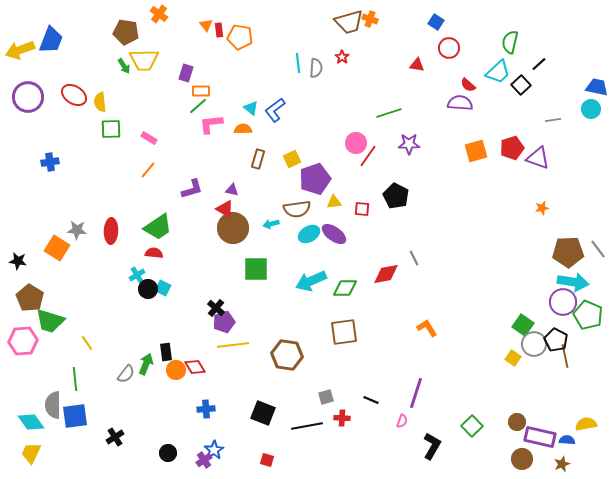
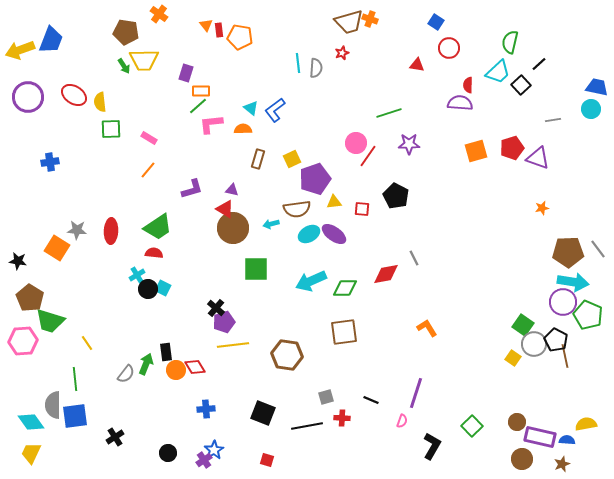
red star at (342, 57): moved 4 px up; rotated 16 degrees clockwise
red semicircle at (468, 85): rotated 49 degrees clockwise
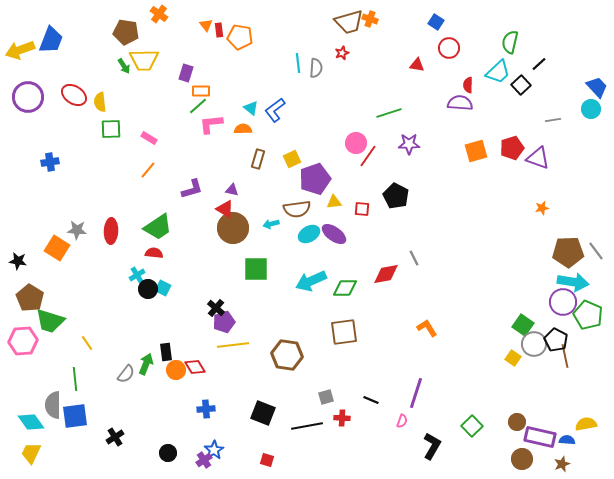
blue trapezoid at (597, 87): rotated 35 degrees clockwise
gray line at (598, 249): moved 2 px left, 2 px down
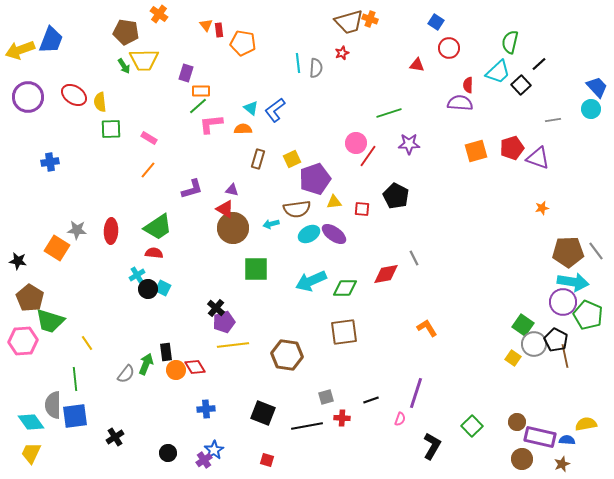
orange pentagon at (240, 37): moved 3 px right, 6 px down
black line at (371, 400): rotated 42 degrees counterclockwise
pink semicircle at (402, 421): moved 2 px left, 2 px up
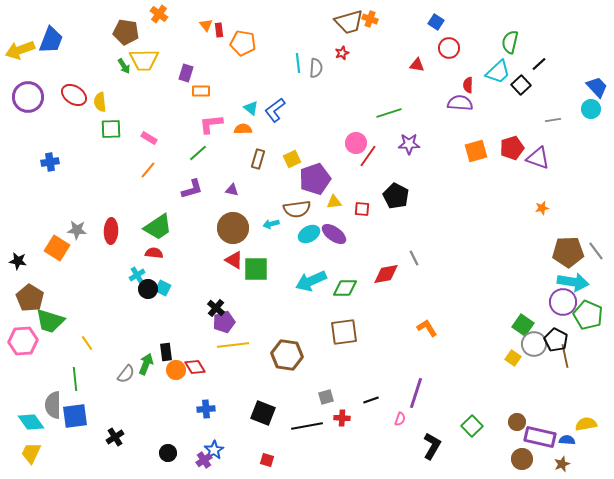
green line at (198, 106): moved 47 px down
red triangle at (225, 209): moved 9 px right, 51 px down
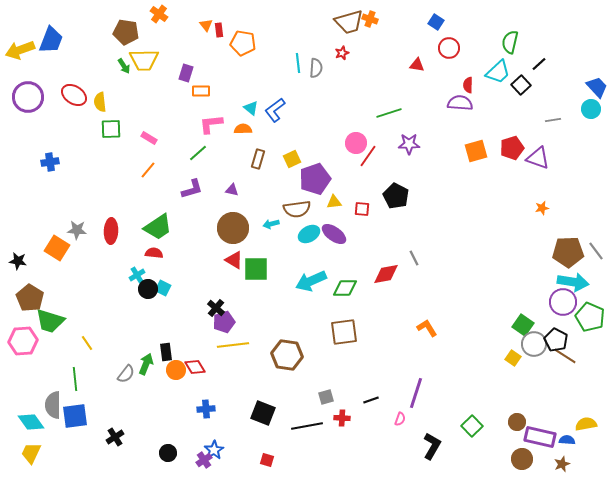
green pentagon at (588, 315): moved 2 px right, 2 px down
brown line at (565, 356): rotated 45 degrees counterclockwise
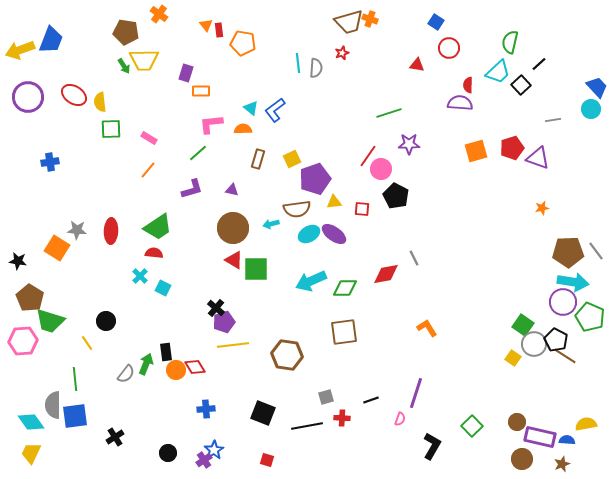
pink circle at (356, 143): moved 25 px right, 26 px down
cyan cross at (137, 275): moved 3 px right, 1 px down; rotated 14 degrees counterclockwise
black circle at (148, 289): moved 42 px left, 32 px down
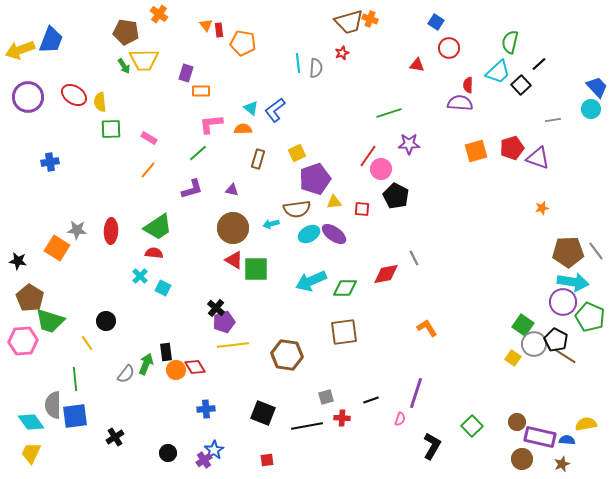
yellow square at (292, 159): moved 5 px right, 6 px up
red square at (267, 460): rotated 24 degrees counterclockwise
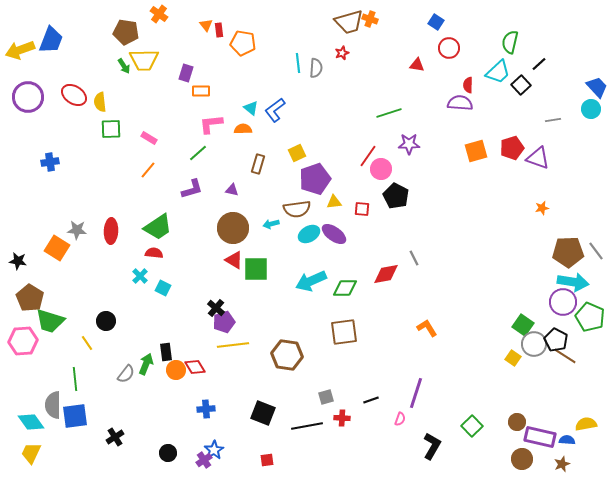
brown rectangle at (258, 159): moved 5 px down
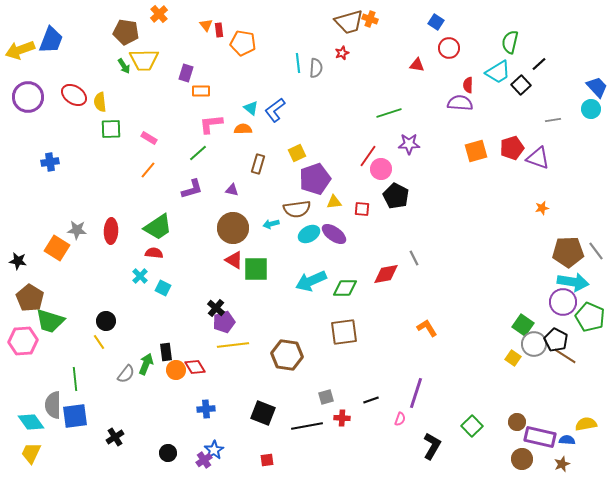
orange cross at (159, 14): rotated 12 degrees clockwise
cyan trapezoid at (498, 72): rotated 12 degrees clockwise
yellow line at (87, 343): moved 12 px right, 1 px up
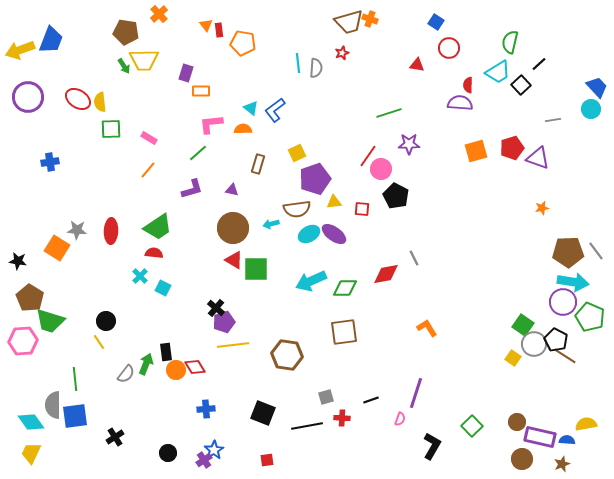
red ellipse at (74, 95): moved 4 px right, 4 px down
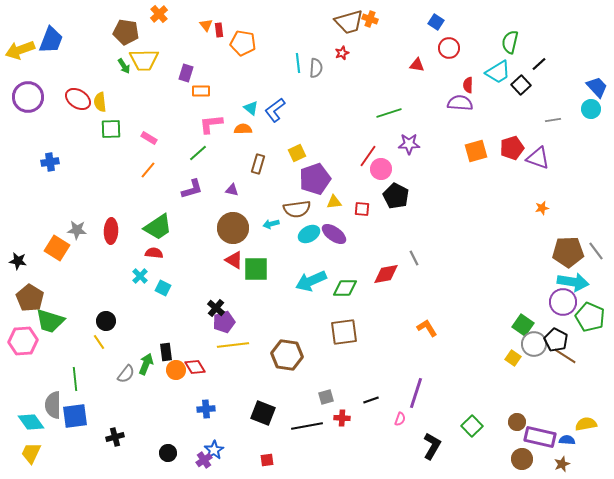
black cross at (115, 437): rotated 18 degrees clockwise
